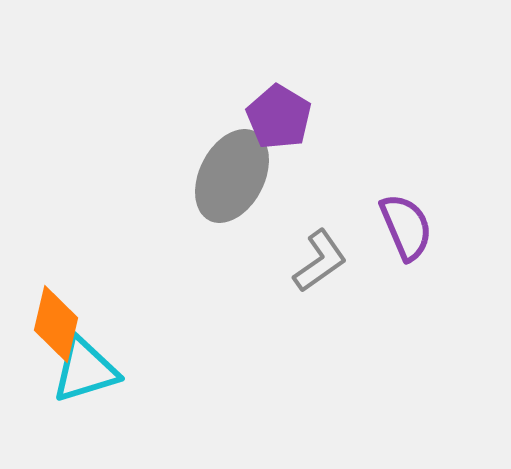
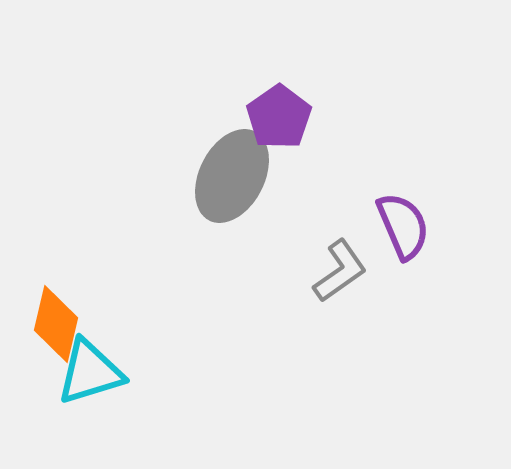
purple pentagon: rotated 6 degrees clockwise
purple semicircle: moved 3 px left, 1 px up
gray L-shape: moved 20 px right, 10 px down
cyan triangle: moved 5 px right, 2 px down
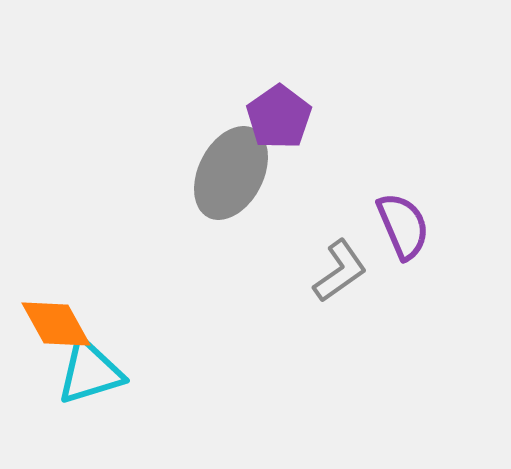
gray ellipse: moved 1 px left, 3 px up
orange diamond: rotated 42 degrees counterclockwise
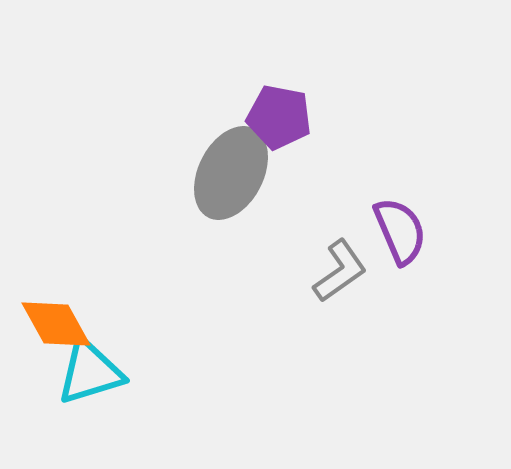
purple pentagon: rotated 26 degrees counterclockwise
purple semicircle: moved 3 px left, 5 px down
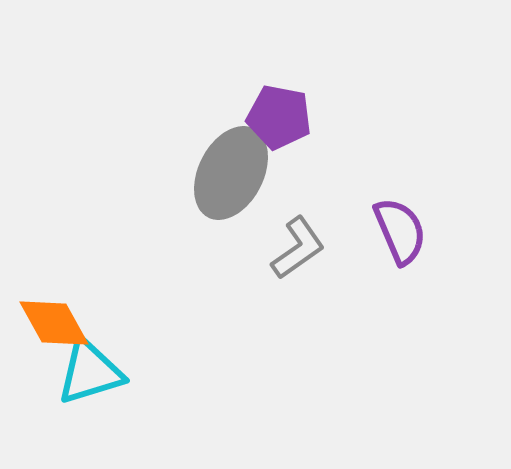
gray L-shape: moved 42 px left, 23 px up
orange diamond: moved 2 px left, 1 px up
